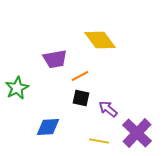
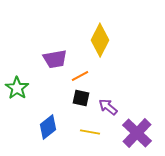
yellow diamond: rotated 64 degrees clockwise
green star: rotated 10 degrees counterclockwise
purple arrow: moved 2 px up
blue diamond: rotated 35 degrees counterclockwise
yellow line: moved 9 px left, 9 px up
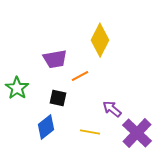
black square: moved 23 px left
purple arrow: moved 4 px right, 2 px down
blue diamond: moved 2 px left
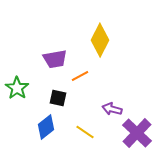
purple arrow: rotated 24 degrees counterclockwise
yellow line: moved 5 px left; rotated 24 degrees clockwise
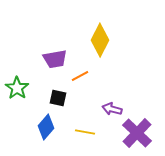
blue diamond: rotated 10 degrees counterclockwise
yellow line: rotated 24 degrees counterclockwise
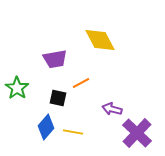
yellow diamond: rotated 56 degrees counterclockwise
orange line: moved 1 px right, 7 px down
yellow line: moved 12 px left
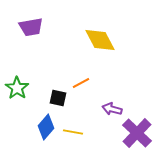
purple trapezoid: moved 24 px left, 32 px up
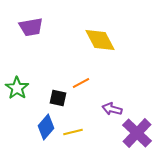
yellow line: rotated 24 degrees counterclockwise
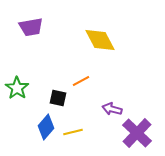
orange line: moved 2 px up
